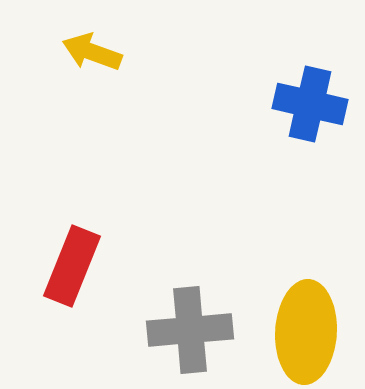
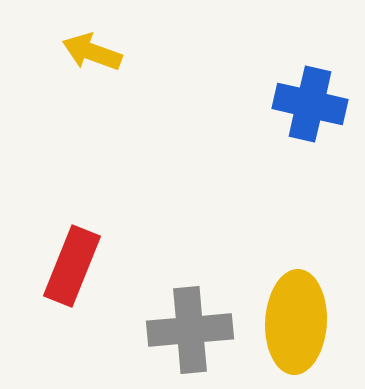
yellow ellipse: moved 10 px left, 10 px up
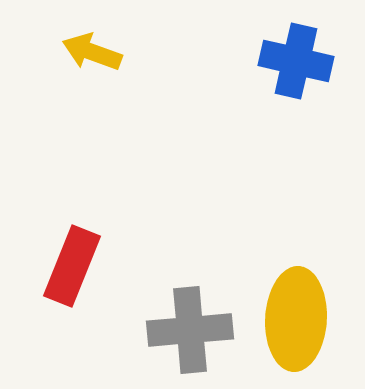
blue cross: moved 14 px left, 43 px up
yellow ellipse: moved 3 px up
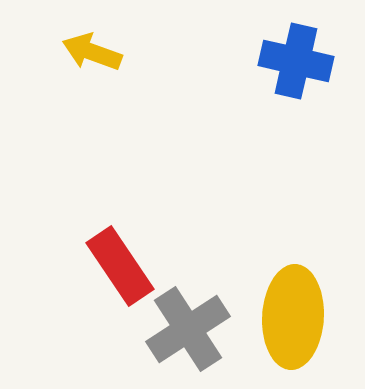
red rectangle: moved 48 px right; rotated 56 degrees counterclockwise
yellow ellipse: moved 3 px left, 2 px up
gray cross: moved 2 px left, 1 px up; rotated 28 degrees counterclockwise
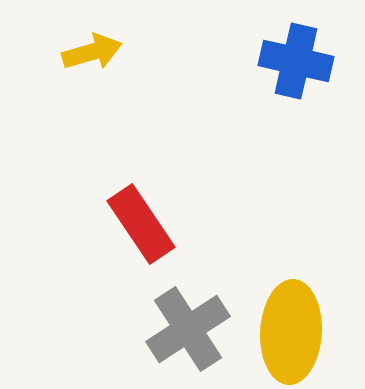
yellow arrow: rotated 144 degrees clockwise
red rectangle: moved 21 px right, 42 px up
yellow ellipse: moved 2 px left, 15 px down
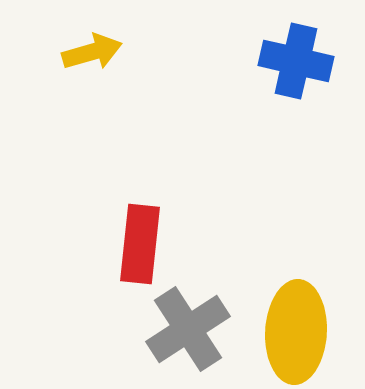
red rectangle: moved 1 px left, 20 px down; rotated 40 degrees clockwise
yellow ellipse: moved 5 px right
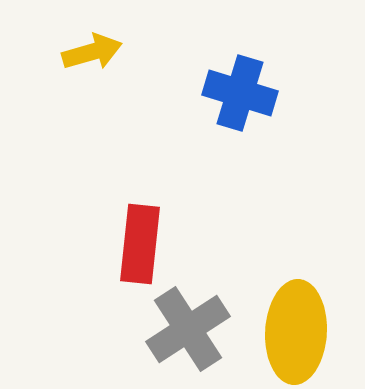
blue cross: moved 56 px left, 32 px down; rotated 4 degrees clockwise
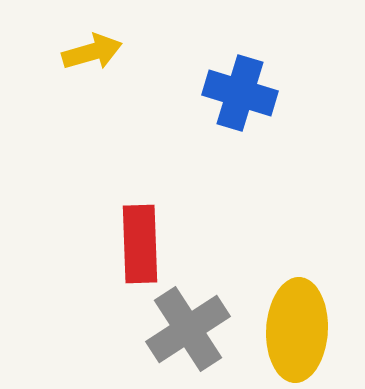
red rectangle: rotated 8 degrees counterclockwise
yellow ellipse: moved 1 px right, 2 px up
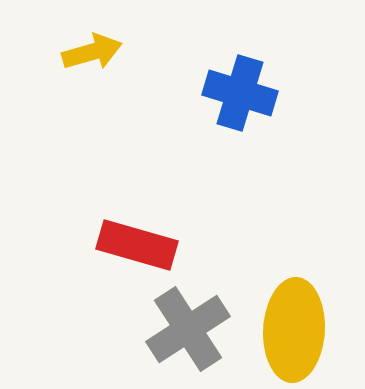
red rectangle: moved 3 px left, 1 px down; rotated 72 degrees counterclockwise
yellow ellipse: moved 3 px left
